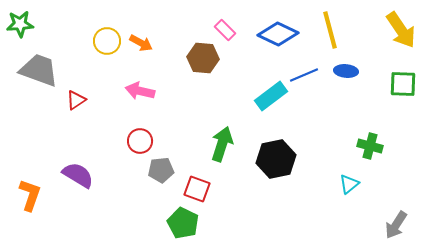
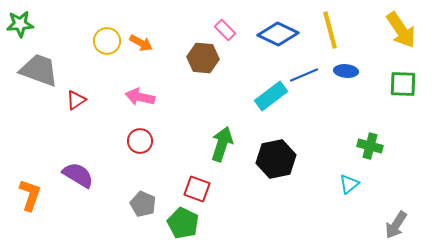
pink arrow: moved 6 px down
gray pentagon: moved 18 px left, 34 px down; rotated 30 degrees clockwise
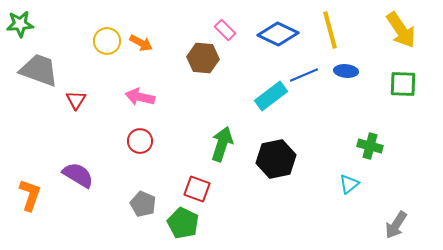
red triangle: rotated 25 degrees counterclockwise
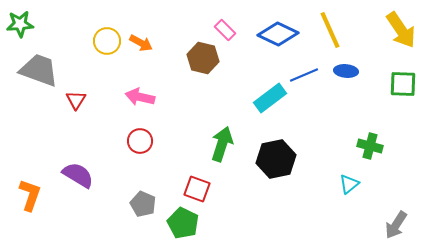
yellow line: rotated 9 degrees counterclockwise
brown hexagon: rotated 8 degrees clockwise
cyan rectangle: moved 1 px left, 2 px down
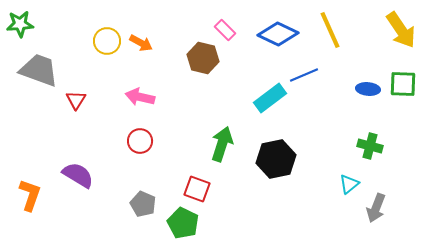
blue ellipse: moved 22 px right, 18 px down
gray arrow: moved 20 px left, 17 px up; rotated 12 degrees counterclockwise
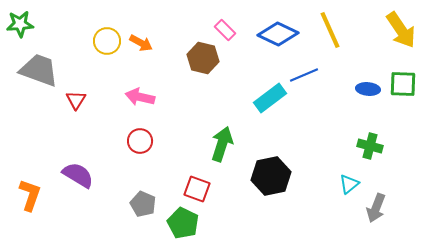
black hexagon: moved 5 px left, 17 px down
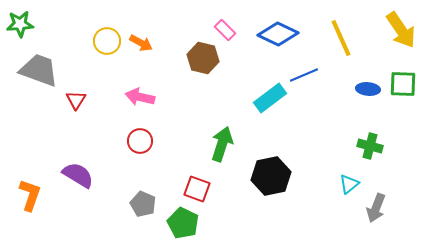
yellow line: moved 11 px right, 8 px down
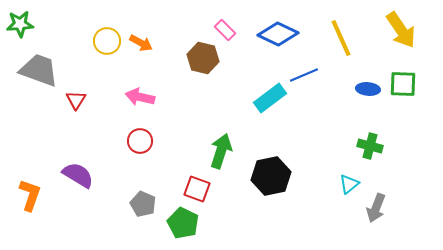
green arrow: moved 1 px left, 7 px down
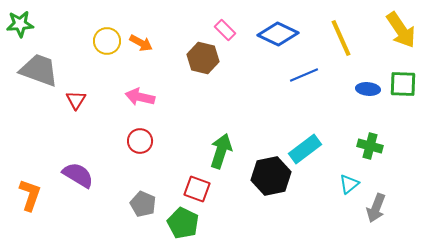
cyan rectangle: moved 35 px right, 51 px down
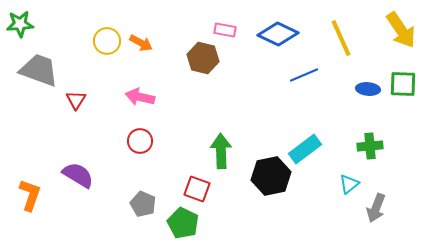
pink rectangle: rotated 35 degrees counterclockwise
green cross: rotated 20 degrees counterclockwise
green arrow: rotated 20 degrees counterclockwise
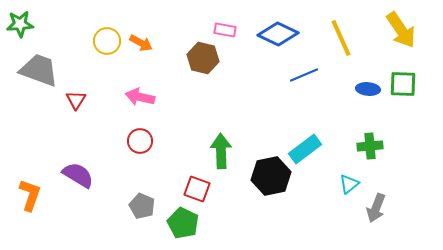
gray pentagon: moved 1 px left, 2 px down
